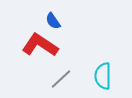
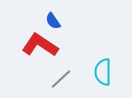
cyan semicircle: moved 4 px up
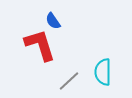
red L-shape: rotated 39 degrees clockwise
gray line: moved 8 px right, 2 px down
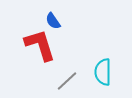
gray line: moved 2 px left
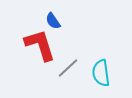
cyan semicircle: moved 2 px left, 1 px down; rotated 8 degrees counterclockwise
gray line: moved 1 px right, 13 px up
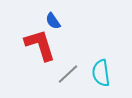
gray line: moved 6 px down
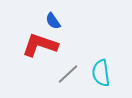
red L-shape: rotated 54 degrees counterclockwise
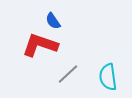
cyan semicircle: moved 7 px right, 4 px down
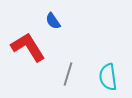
red L-shape: moved 12 px left, 2 px down; rotated 39 degrees clockwise
gray line: rotated 30 degrees counterclockwise
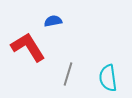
blue semicircle: rotated 114 degrees clockwise
cyan semicircle: moved 1 px down
